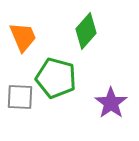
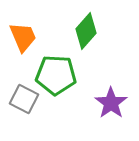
green pentagon: moved 3 px up; rotated 12 degrees counterclockwise
gray square: moved 4 px right, 2 px down; rotated 24 degrees clockwise
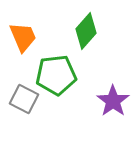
green pentagon: rotated 9 degrees counterclockwise
purple star: moved 2 px right, 2 px up
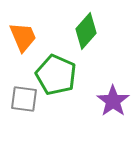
green pentagon: rotated 30 degrees clockwise
gray square: rotated 20 degrees counterclockwise
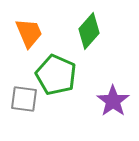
green diamond: moved 3 px right
orange trapezoid: moved 6 px right, 4 px up
